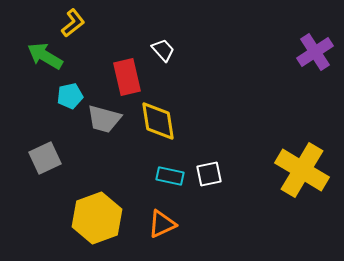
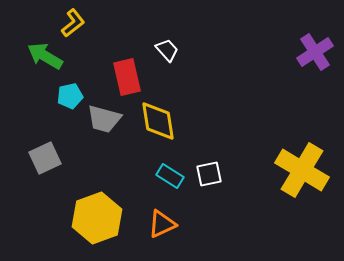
white trapezoid: moved 4 px right
cyan rectangle: rotated 20 degrees clockwise
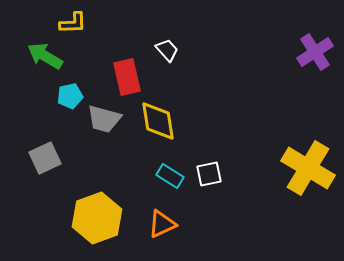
yellow L-shape: rotated 36 degrees clockwise
yellow cross: moved 6 px right, 2 px up
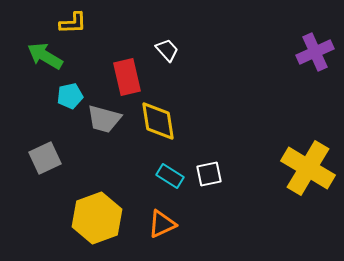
purple cross: rotated 9 degrees clockwise
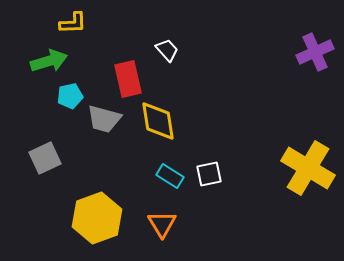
green arrow: moved 4 px right, 5 px down; rotated 132 degrees clockwise
red rectangle: moved 1 px right, 2 px down
orange triangle: rotated 36 degrees counterclockwise
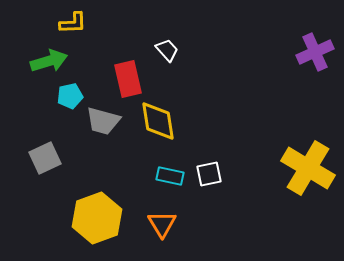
gray trapezoid: moved 1 px left, 2 px down
cyan rectangle: rotated 20 degrees counterclockwise
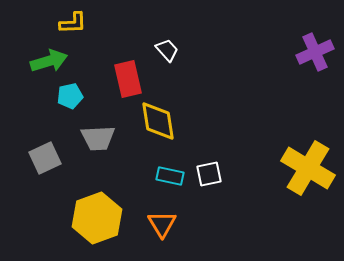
gray trapezoid: moved 5 px left, 17 px down; rotated 18 degrees counterclockwise
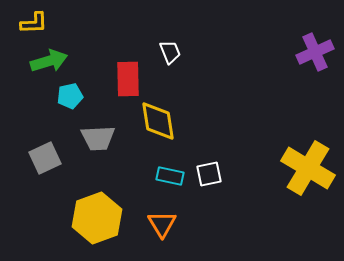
yellow L-shape: moved 39 px left
white trapezoid: moved 3 px right, 2 px down; rotated 20 degrees clockwise
red rectangle: rotated 12 degrees clockwise
